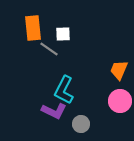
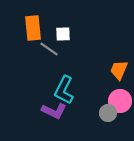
gray circle: moved 27 px right, 11 px up
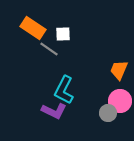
orange rectangle: rotated 50 degrees counterclockwise
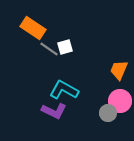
white square: moved 2 px right, 13 px down; rotated 14 degrees counterclockwise
cyan L-shape: rotated 92 degrees clockwise
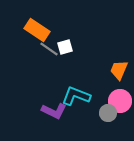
orange rectangle: moved 4 px right, 2 px down
cyan L-shape: moved 12 px right, 6 px down; rotated 8 degrees counterclockwise
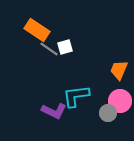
cyan L-shape: rotated 28 degrees counterclockwise
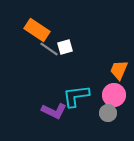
pink circle: moved 6 px left, 6 px up
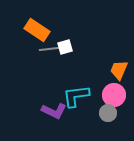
gray line: rotated 42 degrees counterclockwise
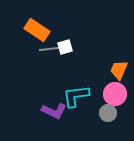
pink circle: moved 1 px right, 1 px up
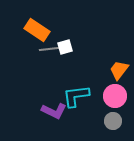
orange trapezoid: rotated 15 degrees clockwise
pink circle: moved 2 px down
gray circle: moved 5 px right, 8 px down
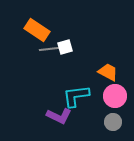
orange trapezoid: moved 11 px left, 2 px down; rotated 80 degrees clockwise
purple L-shape: moved 5 px right, 5 px down
gray circle: moved 1 px down
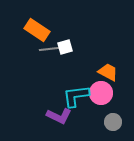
pink circle: moved 14 px left, 3 px up
